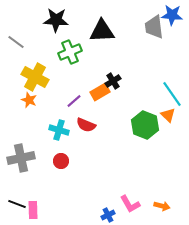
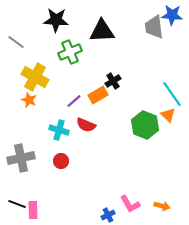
orange rectangle: moved 2 px left, 3 px down
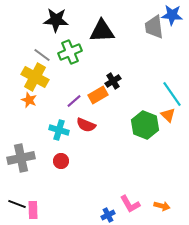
gray line: moved 26 px right, 13 px down
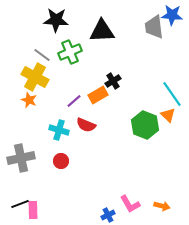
black line: moved 3 px right; rotated 42 degrees counterclockwise
